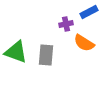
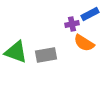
blue rectangle: moved 1 px right, 2 px down
purple cross: moved 6 px right
gray rectangle: rotated 75 degrees clockwise
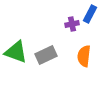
blue rectangle: rotated 36 degrees counterclockwise
orange semicircle: moved 13 px down; rotated 65 degrees clockwise
gray rectangle: rotated 15 degrees counterclockwise
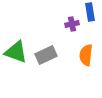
blue rectangle: moved 2 px up; rotated 36 degrees counterclockwise
orange semicircle: moved 2 px right, 1 px up
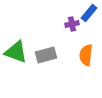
blue rectangle: moved 1 px left, 1 px down; rotated 48 degrees clockwise
gray rectangle: rotated 10 degrees clockwise
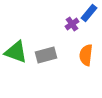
purple cross: rotated 24 degrees counterclockwise
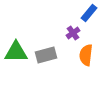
purple cross: moved 1 px right, 9 px down
green triangle: rotated 20 degrees counterclockwise
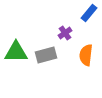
purple cross: moved 8 px left
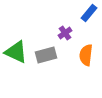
green triangle: rotated 25 degrees clockwise
